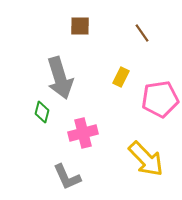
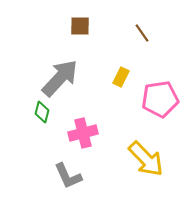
gray arrow: rotated 120 degrees counterclockwise
gray L-shape: moved 1 px right, 1 px up
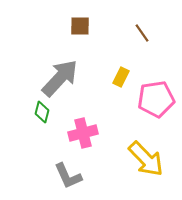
pink pentagon: moved 4 px left
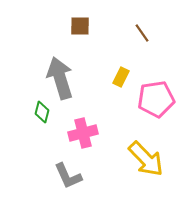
gray arrow: rotated 60 degrees counterclockwise
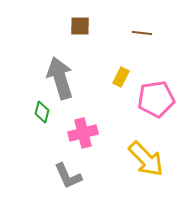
brown line: rotated 48 degrees counterclockwise
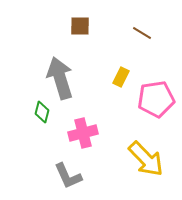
brown line: rotated 24 degrees clockwise
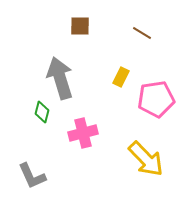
gray L-shape: moved 36 px left
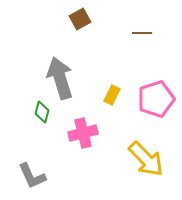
brown square: moved 7 px up; rotated 30 degrees counterclockwise
brown line: rotated 30 degrees counterclockwise
yellow rectangle: moved 9 px left, 18 px down
pink pentagon: rotated 9 degrees counterclockwise
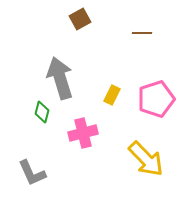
gray L-shape: moved 3 px up
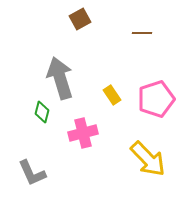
yellow rectangle: rotated 60 degrees counterclockwise
yellow arrow: moved 2 px right
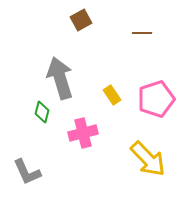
brown square: moved 1 px right, 1 px down
gray L-shape: moved 5 px left, 1 px up
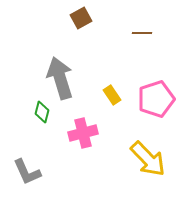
brown square: moved 2 px up
